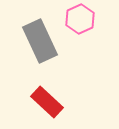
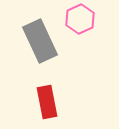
red rectangle: rotated 36 degrees clockwise
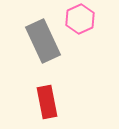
gray rectangle: moved 3 px right
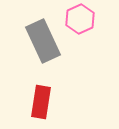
red rectangle: moved 6 px left; rotated 20 degrees clockwise
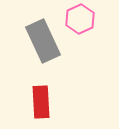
red rectangle: rotated 12 degrees counterclockwise
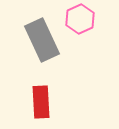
gray rectangle: moved 1 px left, 1 px up
